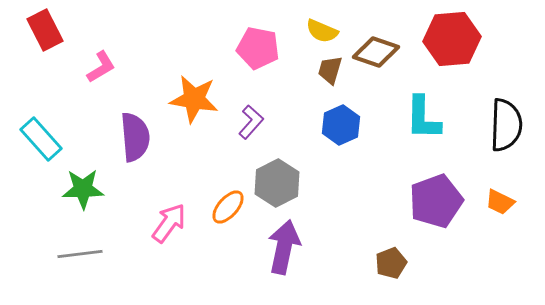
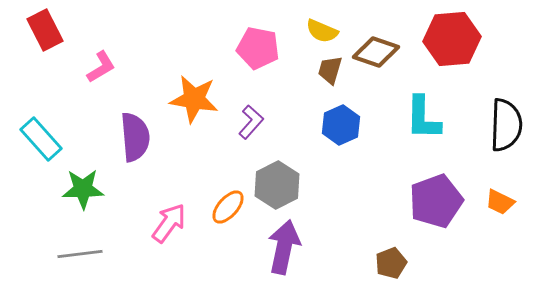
gray hexagon: moved 2 px down
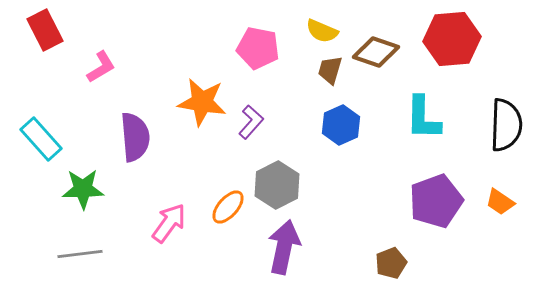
orange star: moved 8 px right, 3 px down
orange trapezoid: rotated 8 degrees clockwise
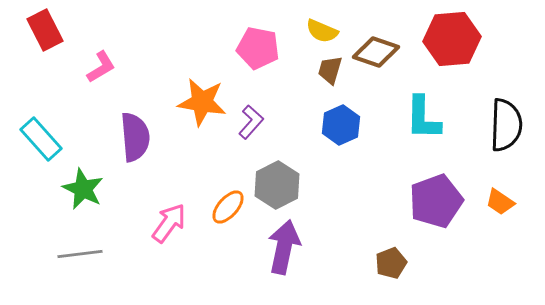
green star: rotated 27 degrees clockwise
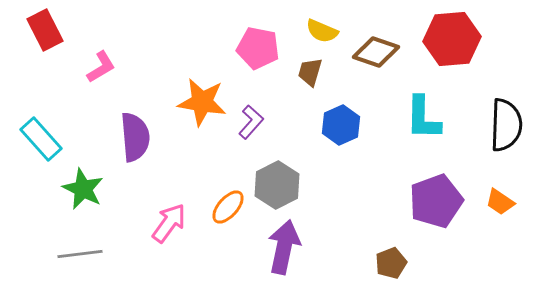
brown trapezoid: moved 20 px left, 2 px down
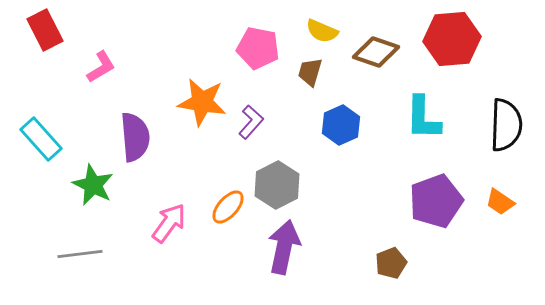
green star: moved 10 px right, 4 px up
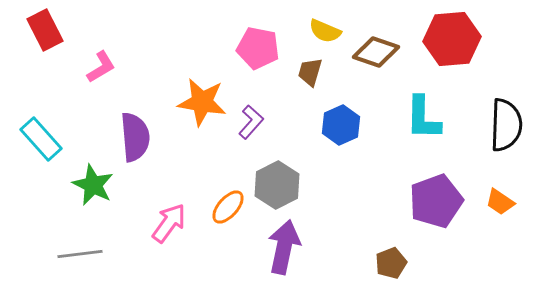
yellow semicircle: moved 3 px right
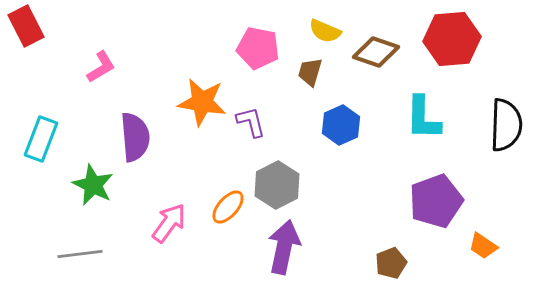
red rectangle: moved 19 px left, 4 px up
purple L-shape: rotated 56 degrees counterclockwise
cyan rectangle: rotated 63 degrees clockwise
orange trapezoid: moved 17 px left, 44 px down
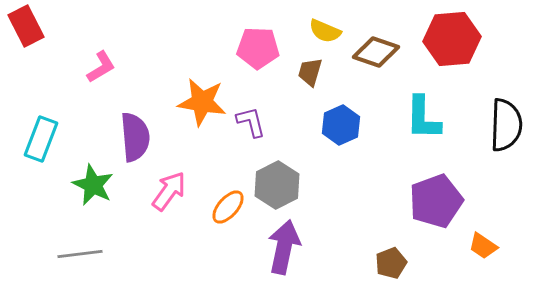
pink pentagon: rotated 9 degrees counterclockwise
pink arrow: moved 32 px up
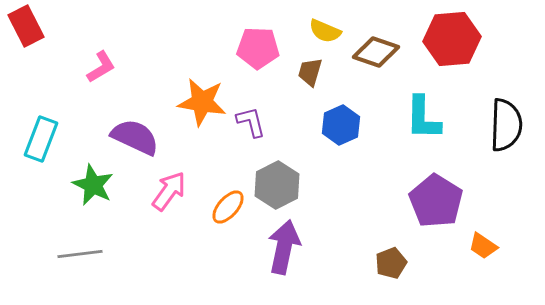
purple semicircle: rotated 60 degrees counterclockwise
purple pentagon: rotated 20 degrees counterclockwise
